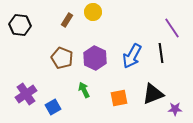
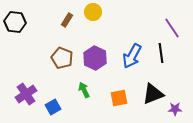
black hexagon: moved 5 px left, 3 px up
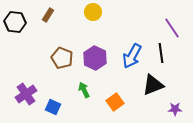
brown rectangle: moved 19 px left, 5 px up
black triangle: moved 9 px up
orange square: moved 4 px left, 4 px down; rotated 24 degrees counterclockwise
blue square: rotated 35 degrees counterclockwise
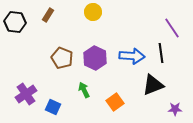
blue arrow: rotated 115 degrees counterclockwise
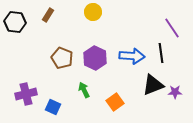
purple cross: rotated 20 degrees clockwise
purple star: moved 17 px up
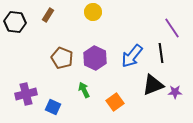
blue arrow: rotated 125 degrees clockwise
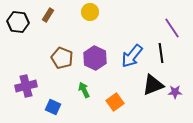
yellow circle: moved 3 px left
black hexagon: moved 3 px right
purple cross: moved 8 px up
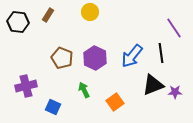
purple line: moved 2 px right
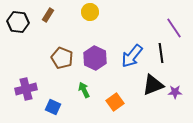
purple cross: moved 3 px down
